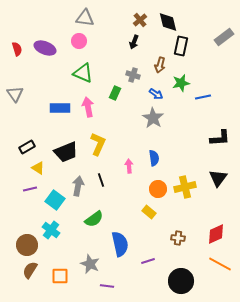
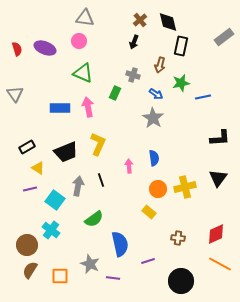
purple line at (107, 286): moved 6 px right, 8 px up
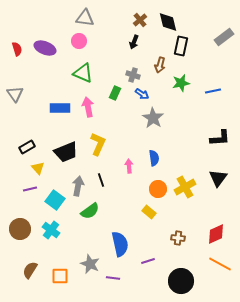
blue arrow at (156, 94): moved 14 px left
blue line at (203, 97): moved 10 px right, 6 px up
yellow triangle at (38, 168): rotated 16 degrees clockwise
yellow cross at (185, 187): rotated 15 degrees counterclockwise
green semicircle at (94, 219): moved 4 px left, 8 px up
brown circle at (27, 245): moved 7 px left, 16 px up
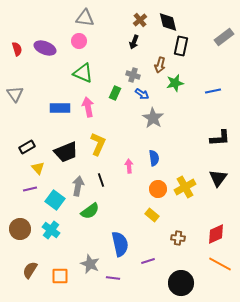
green star at (181, 83): moved 6 px left
yellow rectangle at (149, 212): moved 3 px right, 3 px down
black circle at (181, 281): moved 2 px down
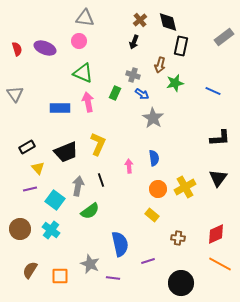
blue line at (213, 91): rotated 35 degrees clockwise
pink arrow at (88, 107): moved 5 px up
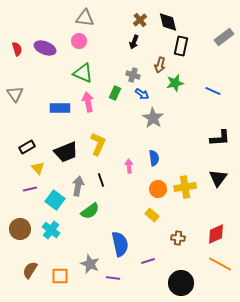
yellow cross at (185, 187): rotated 20 degrees clockwise
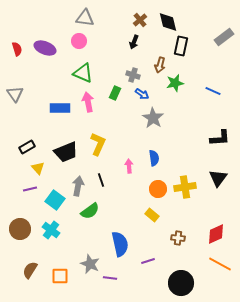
purple line at (113, 278): moved 3 px left
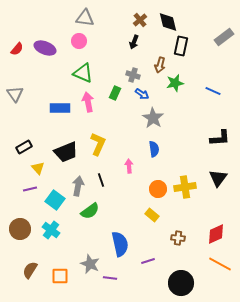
red semicircle at (17, 49): rotated 56 degrees clockwise
black rectangle at (27, 147): moved 3 px left
blue semicircle at (154, 158): moved 9 px up
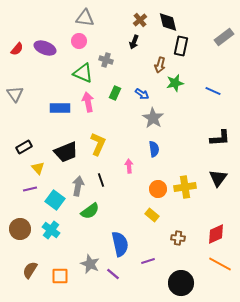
gray cross at (133, 75): moved 27 px left, 15 px up
purple line at (110, 278): moved 3 px right, 4 px up; rotated 32 degrees clockwise
